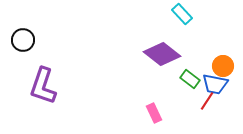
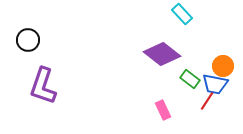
black circle: moved 5 px right
pink rectangle: moved 9 px right, 3 px up
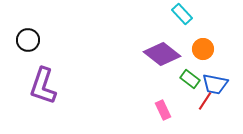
orange circle: moved 20 px left, 17 px up
red line: moved 2 px left
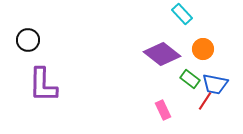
purple L-shape: moved 1 px up; rotated 18 degrees counterclockwise
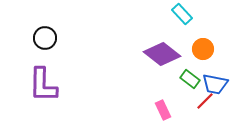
black circle: moved 17 px right, 2 px up
red line: rotated 12 degrees clockwise
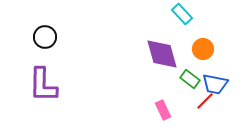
black circle: moved 1 px up
purple diamond: rotated 36 degrees clockwise
